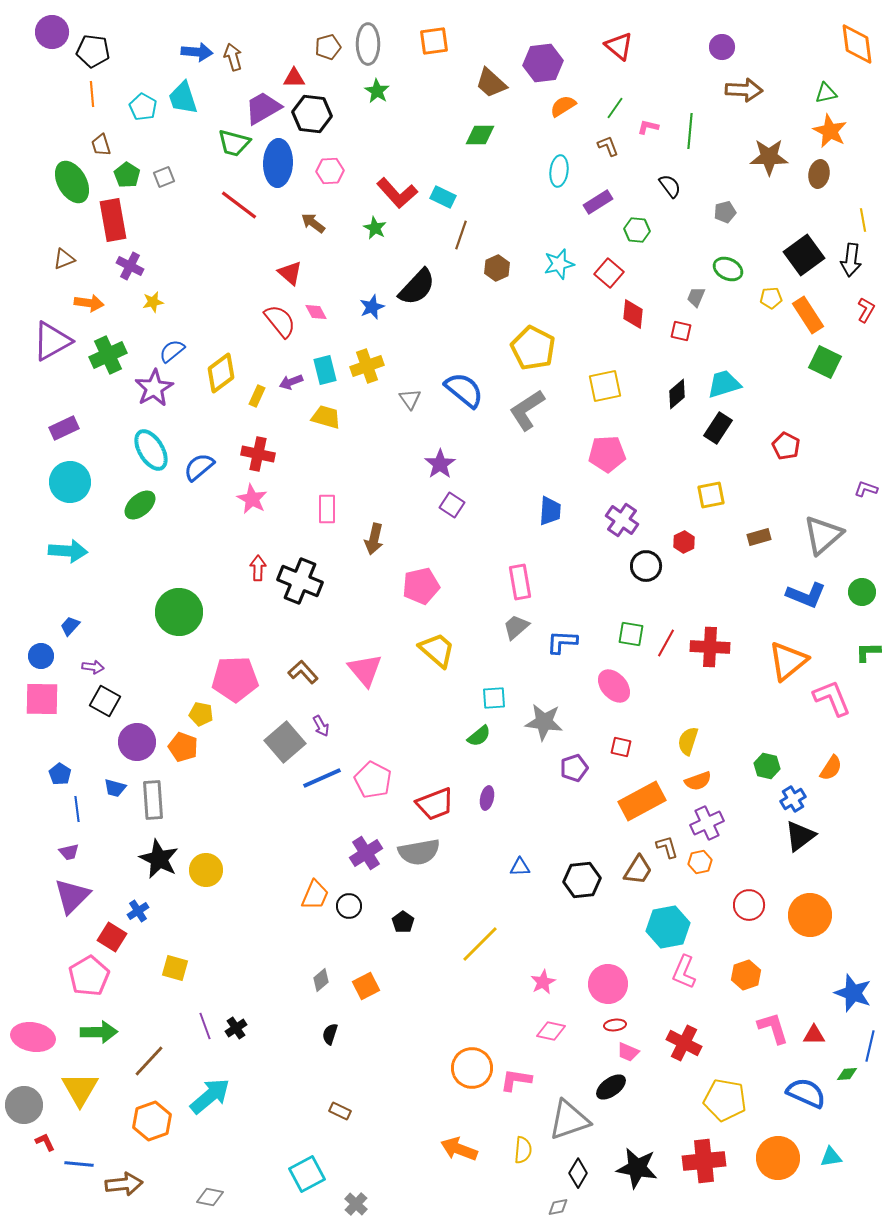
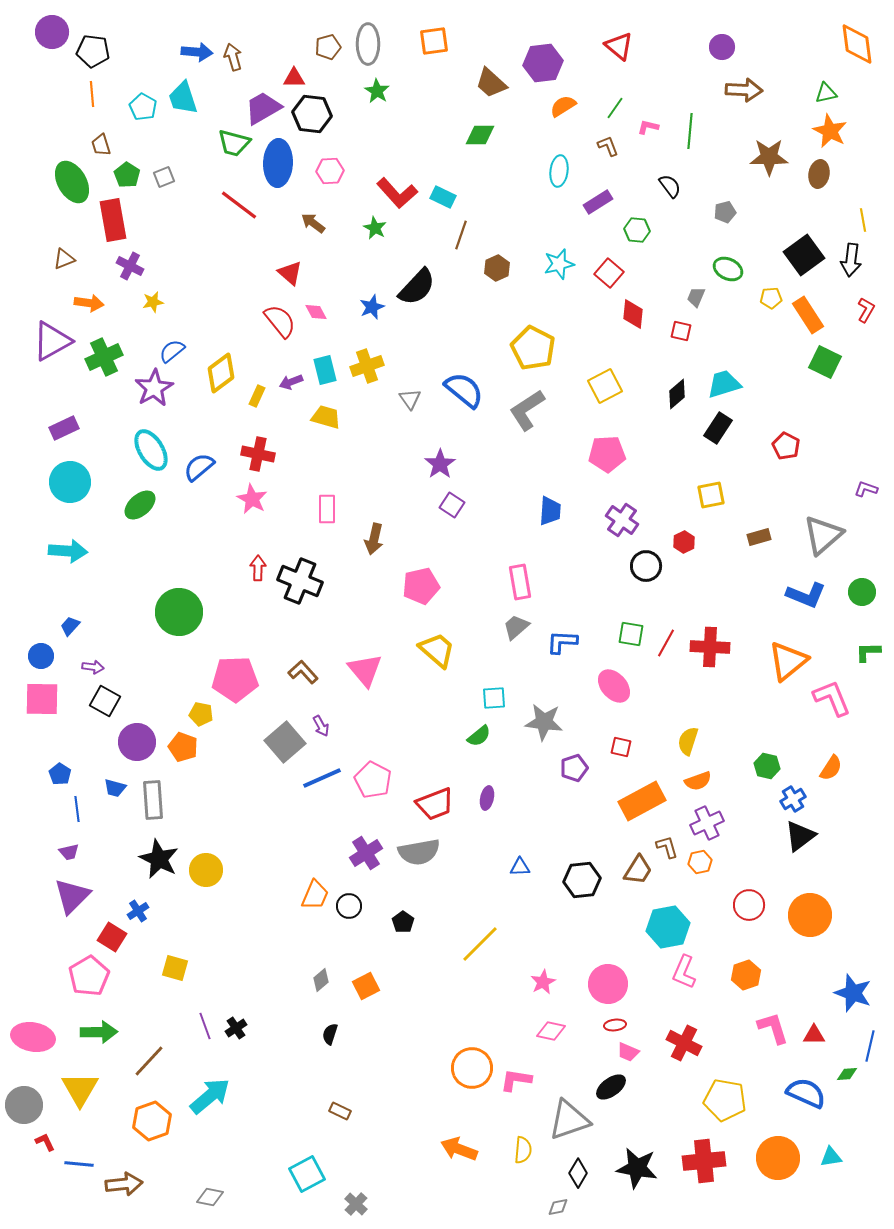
green cross at (108, 355): moved 4 px left, 2 px down
yellow square at (605, 386): rotated 16 degrees counterclockwise
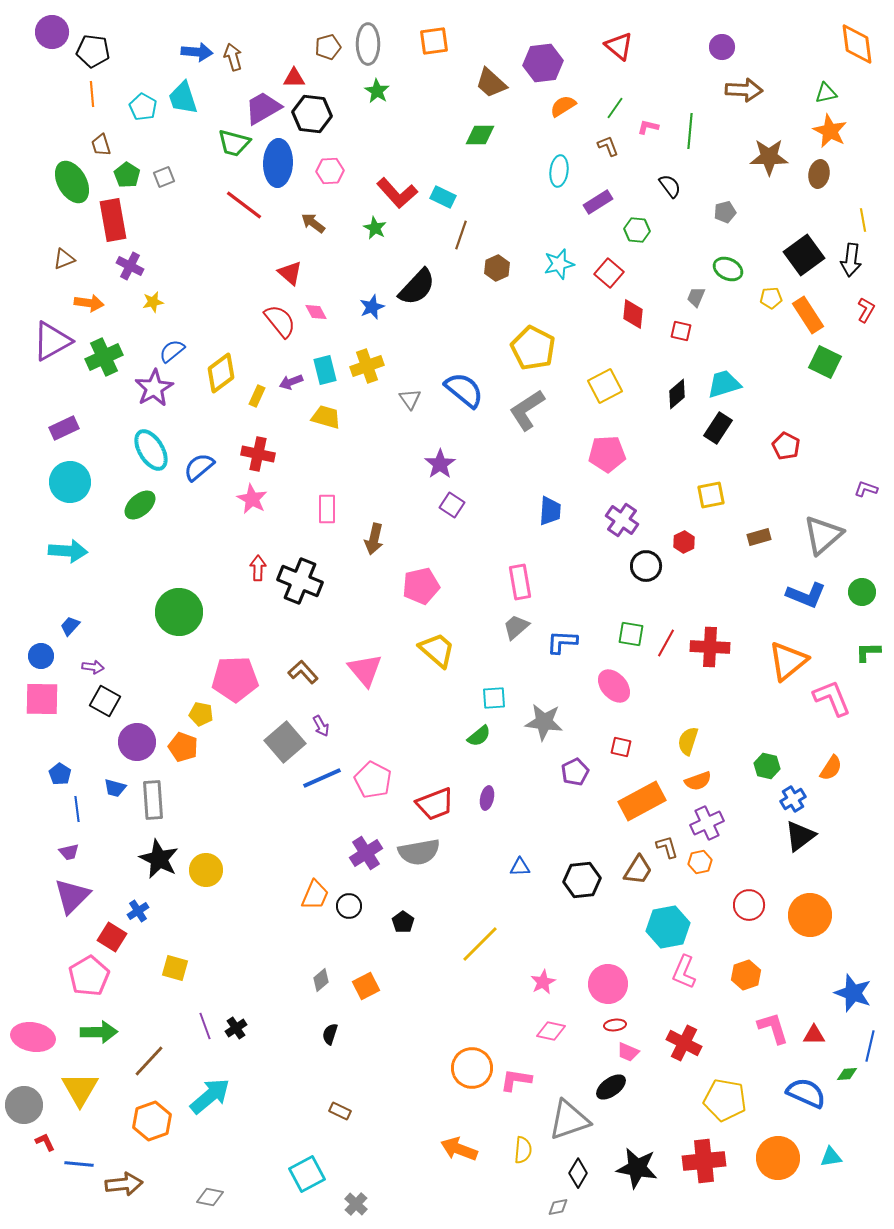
red line at (239, 205): moved 5 px right
purple pentagon at (574, 768): moved 1 px right, 4 px down; rotated 8 degrees counterclockwise
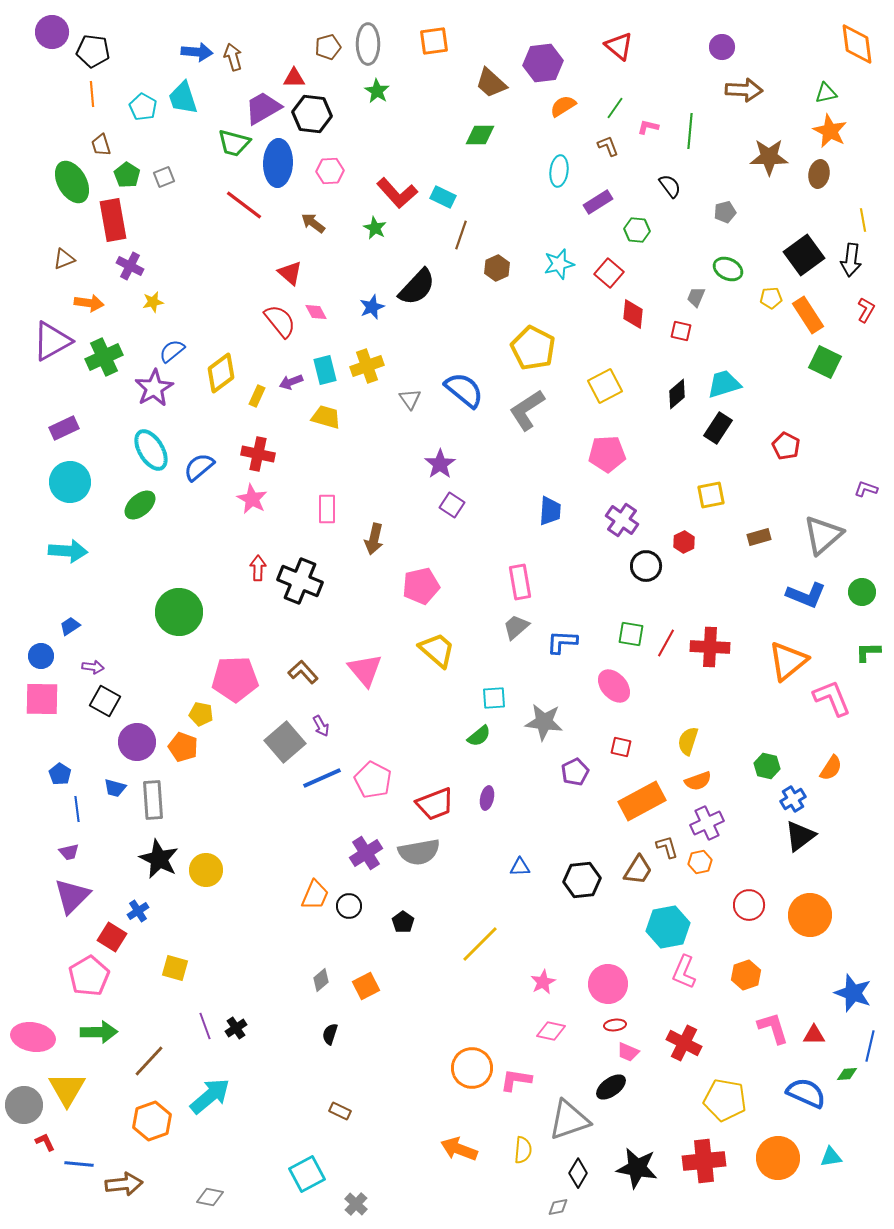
blue trapezoid at (70, 626): rotated 15 degrees clockwise
yellow triangle at (80, 1089): moved 13 px left
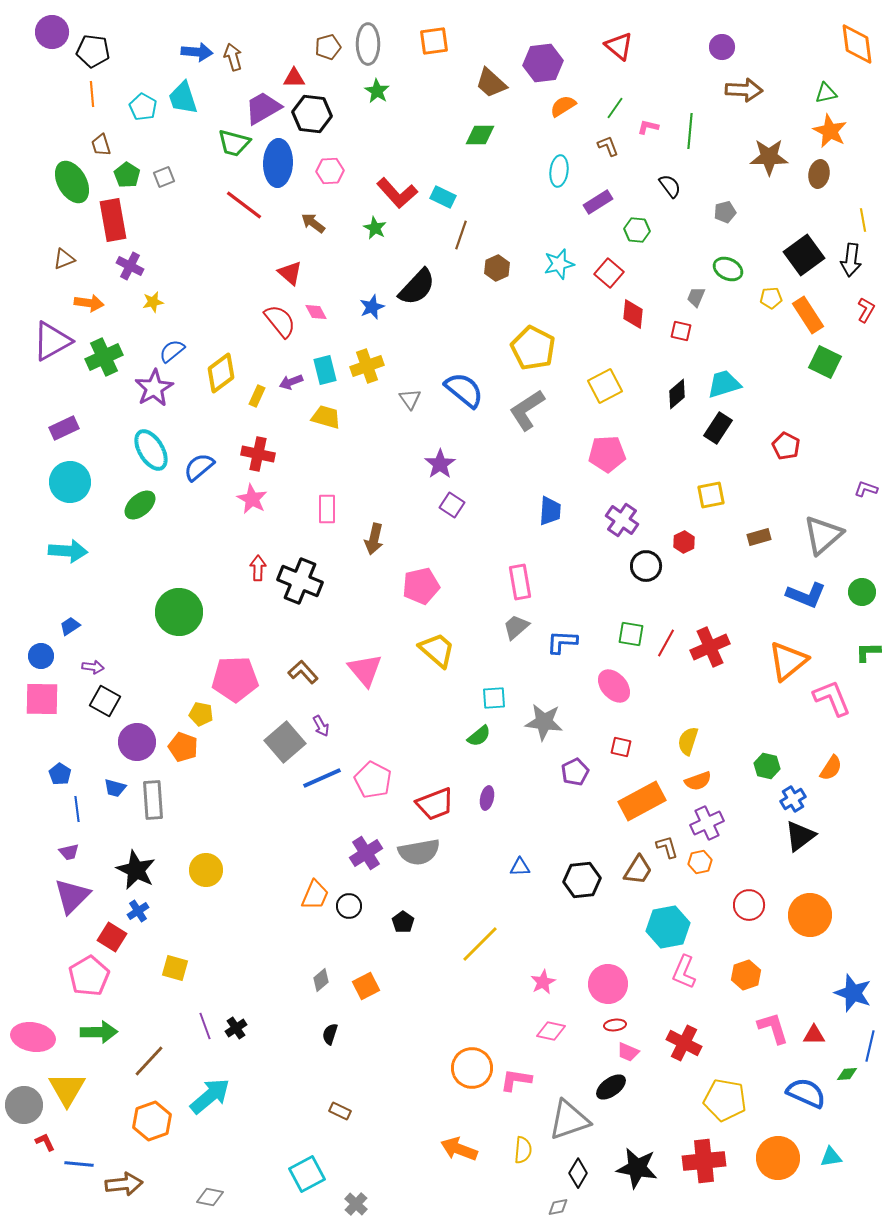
red cross at (710, 647): rotated 27 degrees counterclockwise
black star at (159, 859): moved 23 px left, 11 px down
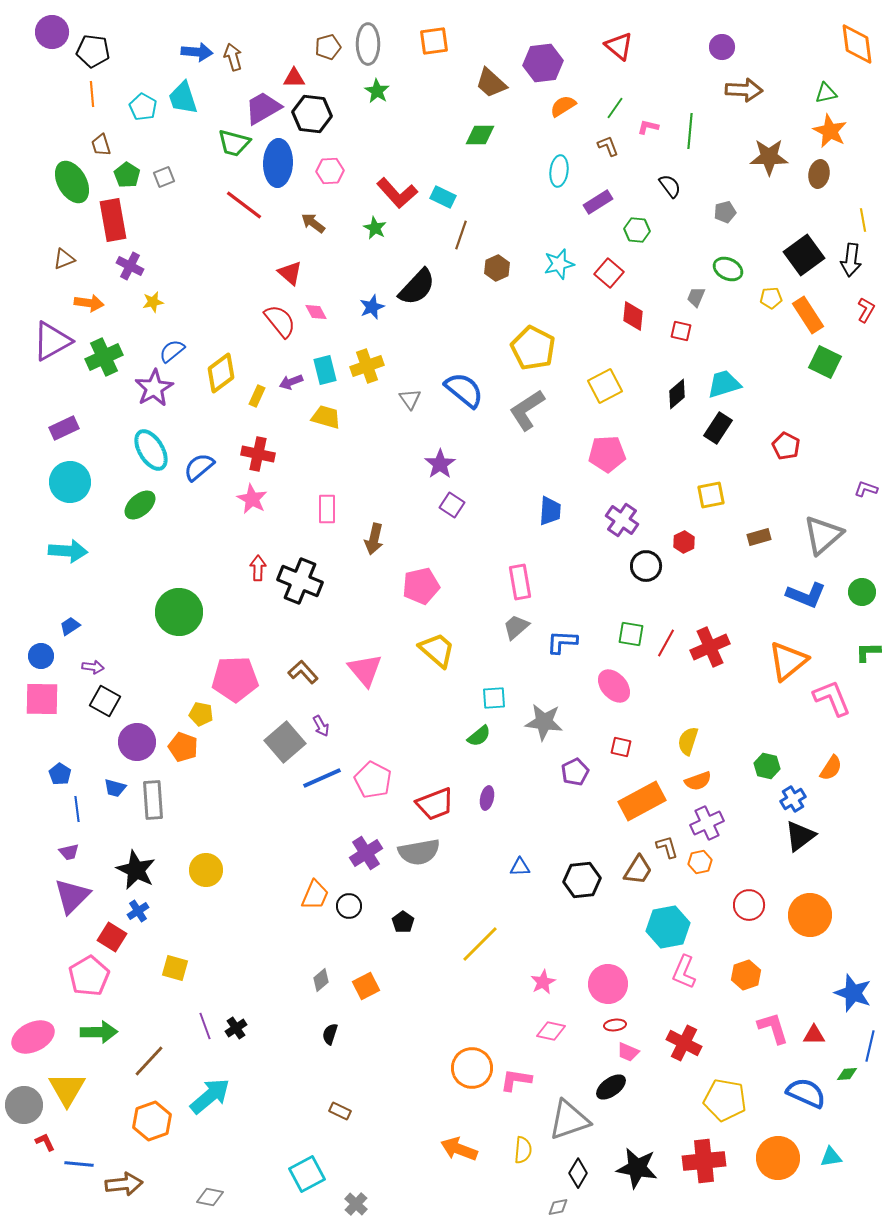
red diamond at (633, 314): moved 2 px down
pink ellipse at (33, 1037): rotated 36 degrees counterclockwise
